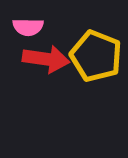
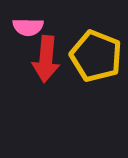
red arrow: rotated 87 degrees clockwise
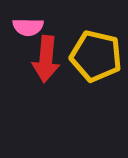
yellow pentagon: rotated 9 degrees counterclockwise
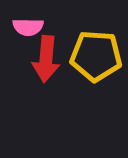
yellow pentagon: rotated 9 degrees counterclockwise
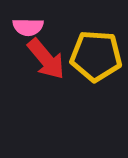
red arrow: rotated 45 degrees counterclockwise
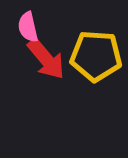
pink semicircle: rotated 76 degrees clockwise
